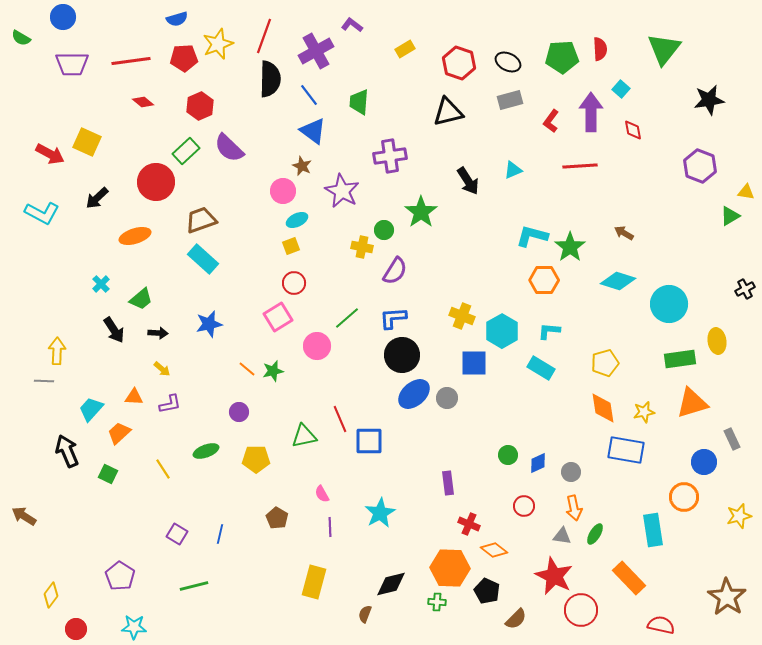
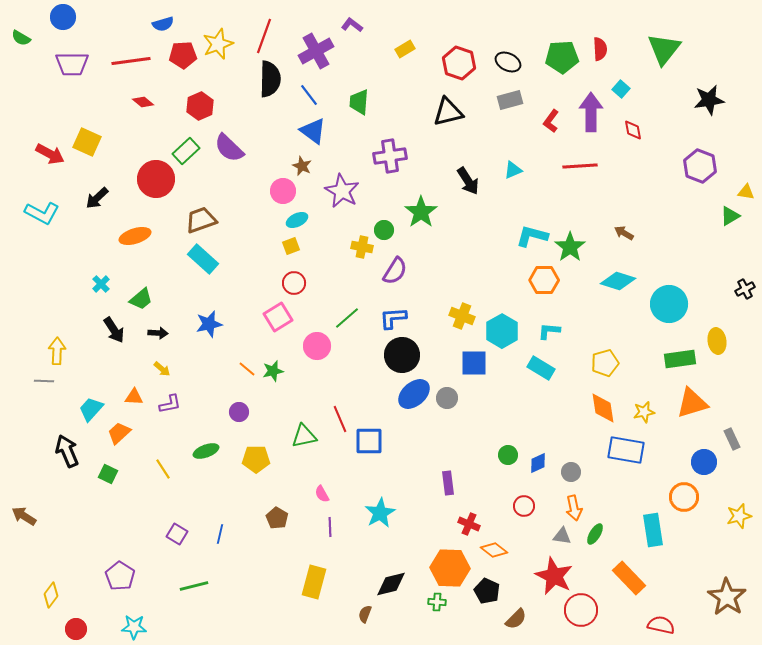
blue semicircle at (177, 19): moved 14 px left, 5 px down
red pentagon at (184, 58): moved 1 px left, 3 px up
red circle at (156, 182): moved 3 px up
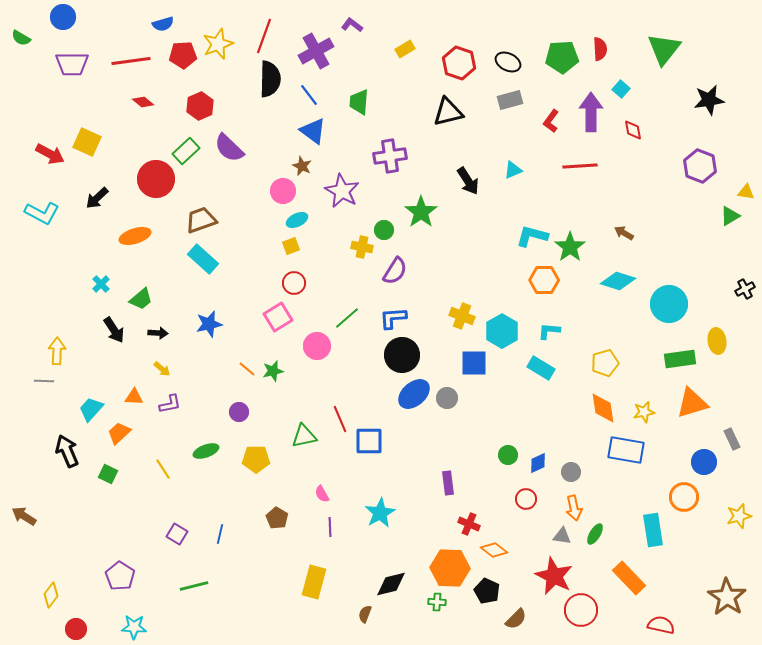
red circle at (524, 506): moved 2 px right, 7 px up
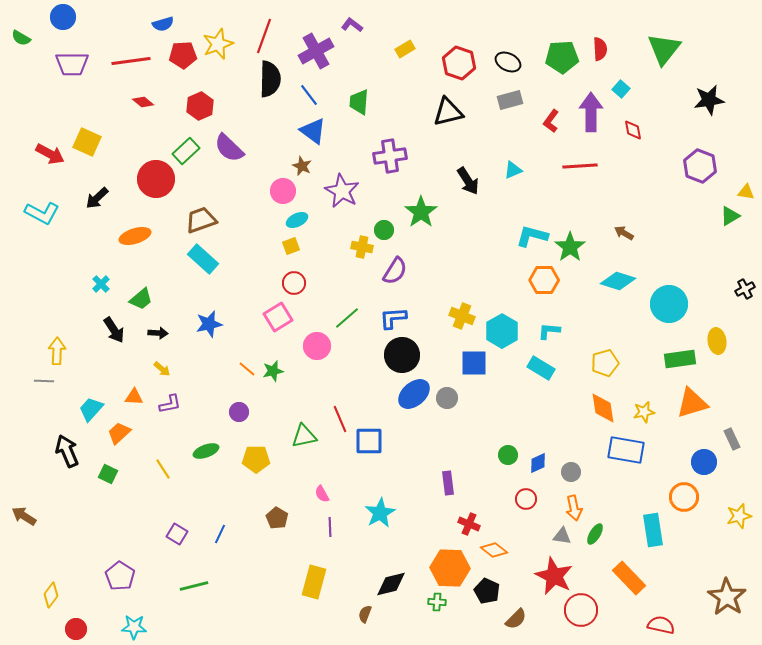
blue line at (220, 534): rotated 12 degrees clockwise
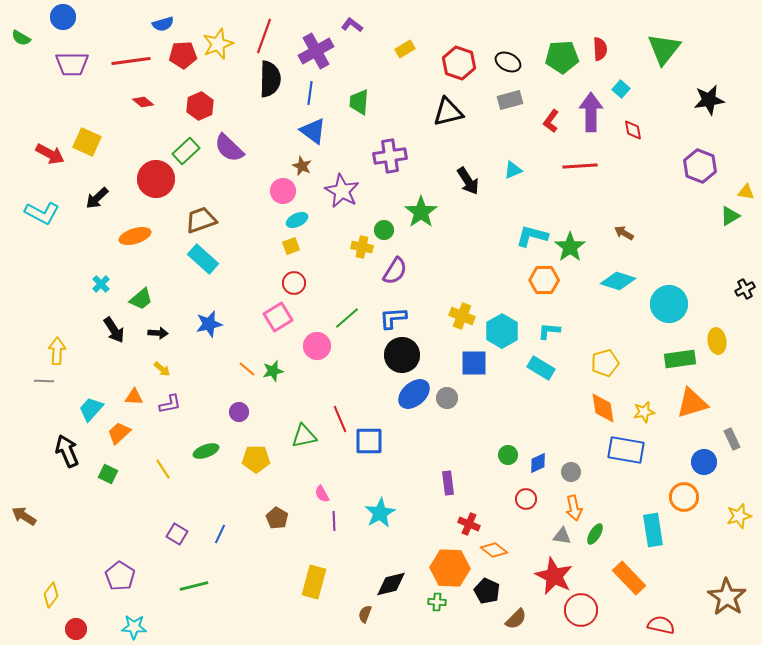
blue line at (309, 95): moved 1 px right, 2 px up; rotated 45 degrees clockwise
purple line at (330, 527): moved 4 px right, 6 px up
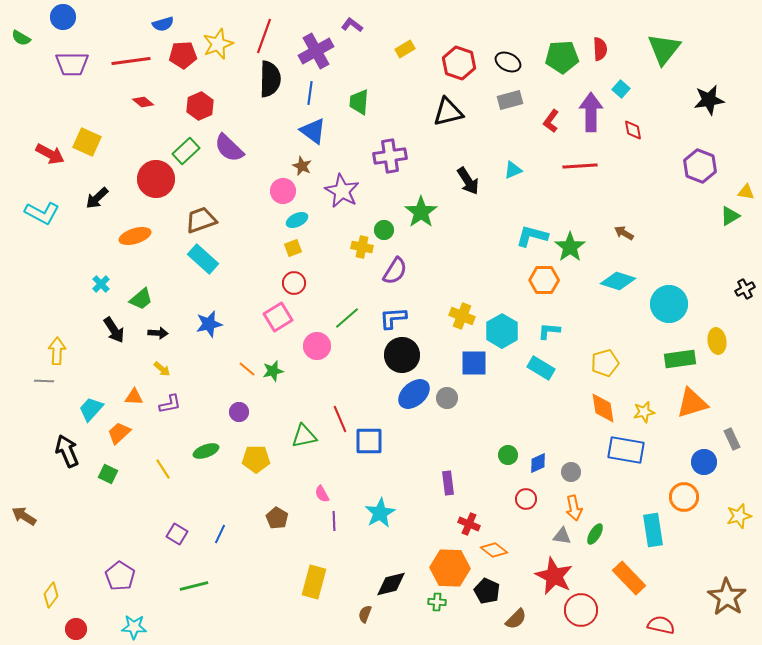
yellow square at (291, 246): moved 2 px right, 2 px down
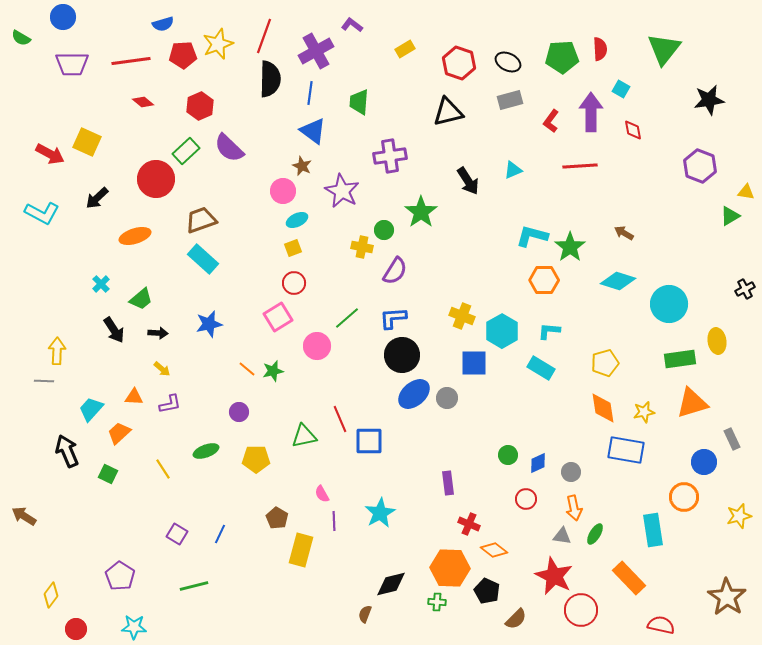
cyan square at (621, 89): rotated 12 degrees counterclockwise
yellow rectangle at (314, 582): moved 13 px left, 32 px up
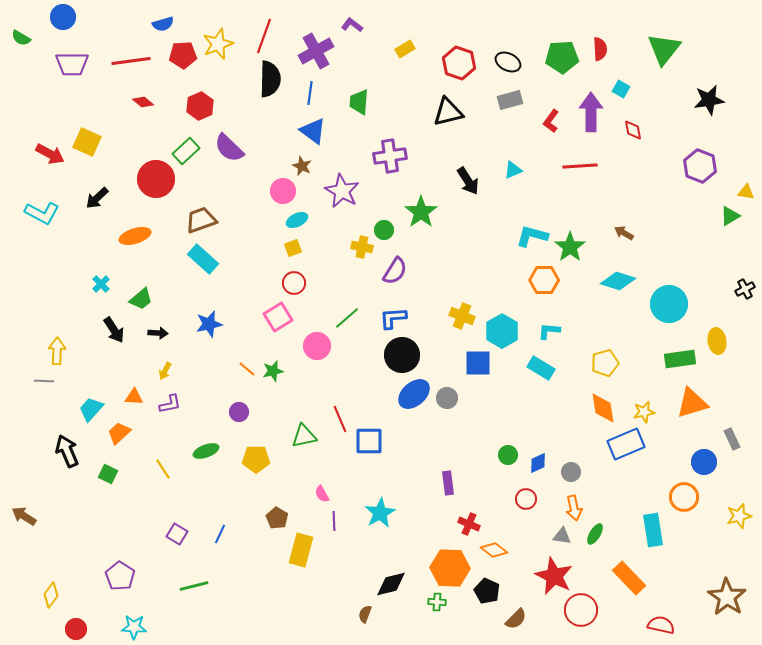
blue square at (474, 363): moved 4 px right
yellow arrow at (162, 369): moved 3 px right, 2 px down; rotated 78 degrees clockwise
blue rectangle at (626, 450): moved 6 px up; rotated 33 degrees counterclockwise
